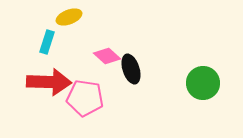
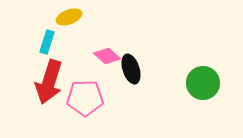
red arrow: rotated 105 degrees clockwise
pink pentagon: rotated 9 degrees counterclockwise
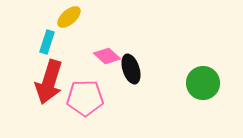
yellow ellipse: rotated 20 degrees counterclockwise
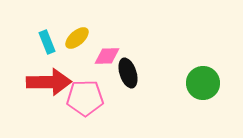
yellow ellipse: moved 8 px right, 21 px down
cyan rectangle: rotated 40 degrees counterclockwise
pink diamond: rotated 44 degrees counterclockwise
black ellipse: moved 3 px left, 4 px down
red arrow: rotated 108 degrees counterclockwise
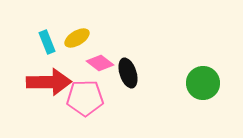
yellow ellipse: rotated 10 degrees clockwise
pink diamond: moved 7 px left, 7 px down; rotated 40 degrees clockwise
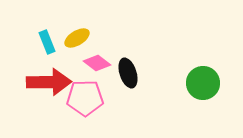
pink diamond: moved 3 px left
